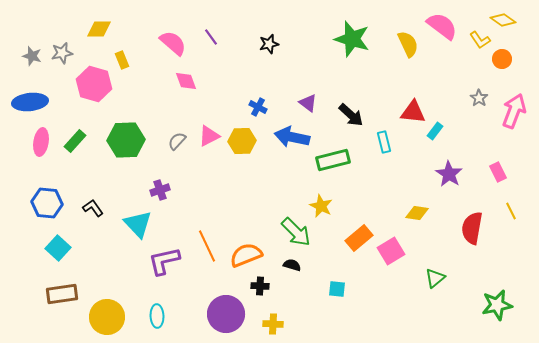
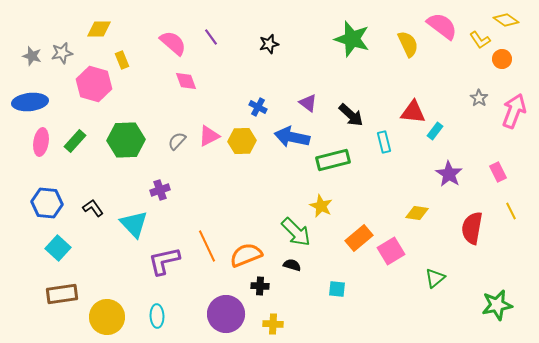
yellow diamond at (503, 20): moved 3 px right
cyan triangle at (138, 224): moved 4 px left
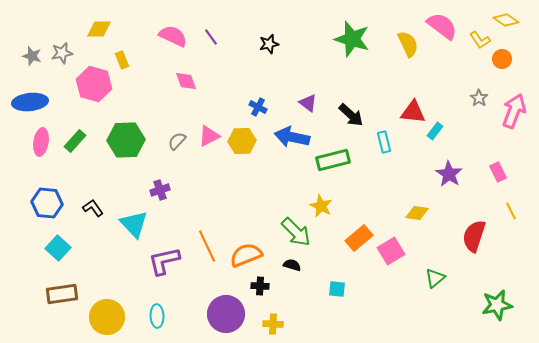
pink semicircle at (173, 43): moved 7 px up; rotated 16 degrees counterclockwise
red semicircle at (472, 228): moved 2 px right, 8 px down; rotated 8 degrees clockwise
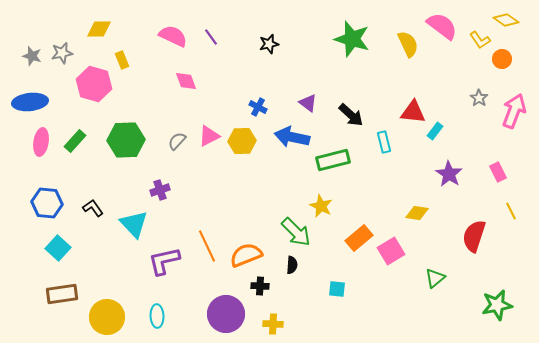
black semicircle at (292, 265): rotated 78 degrees clockwise
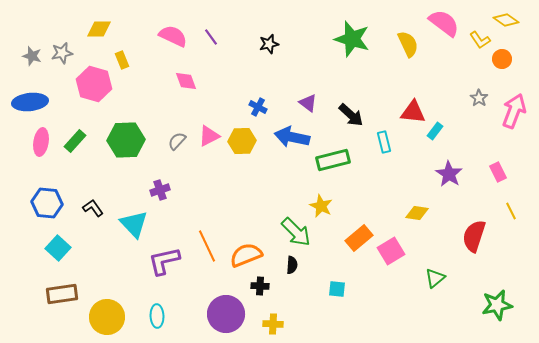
pink semicircle at (442, 26): moved 2 px right, 3 px up
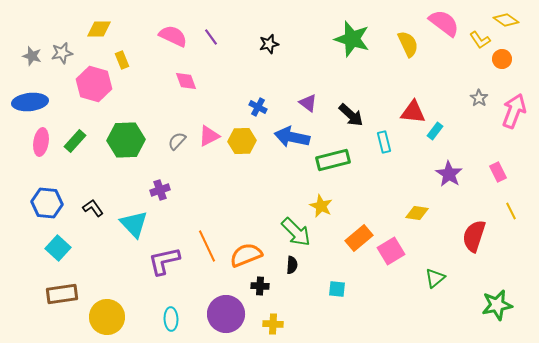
cyan ellipse at (157, 316): moved 14 px right, 3 px down
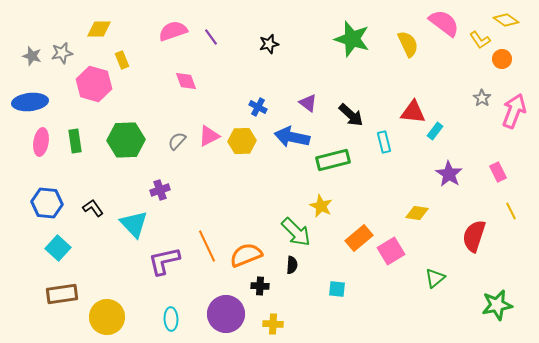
pink semicircle at (173, 36): moved 5 px up; rotated 44 degrees counterclockwise
gray star at (479, 98): moved 3 px right
green rectangle at (75, 141): rotated 50 degrees counterclockwise
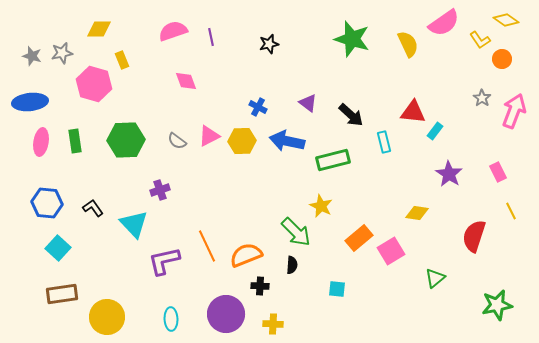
pink semicircle at (444, 23): rotated 108 degrees clockwise
purple line at (211, 37): rotated 24 degrees clockwise
blue arrow at (292, 137): moved 5 px left, 4 px down
gray semicircle at (177, 141): rotated 96 degrees counterclockwise
